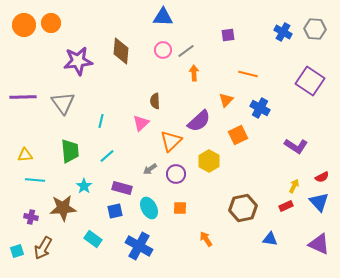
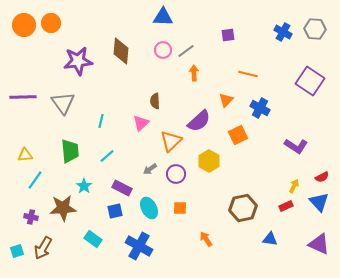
cyan line at (35, 180): rotated 60 degrees counterclockwise
purple rectangle at (122, 188): rotated 12 degrees clockwise
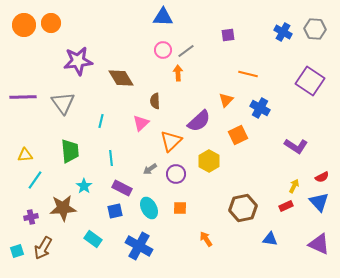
brown diamond at (121, 51): moved 27 px down; rotated 36 degrees counterclockwise
orange arrow at (194, 73): moved 16 px left
cyan line at (107, 156): moved 4 px right, 2 px down; rotated 56 degrees counterclockwise
purple cross at (31, 217): rotated 24 degrees counterclockwise
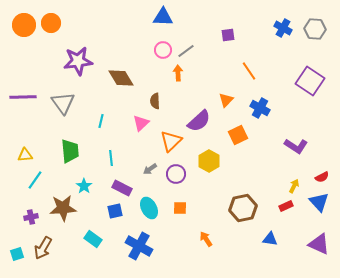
blue cross at (283, 32): moved 4 px up
orange line at (248, 74): moved 1 px right, 3 px up; rotated 42 degrees clockwise
cyan square at (17, 251): moved 3 px down
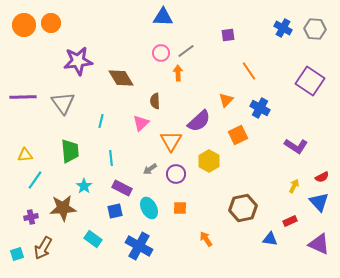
pink circle at (163, 50): moved 2 px left, 3 px down
orange triangle at (171, 141): rotated 15 degrees counterclockwise
red rectangle at (286, 206): moved 4 px right, 15 px down
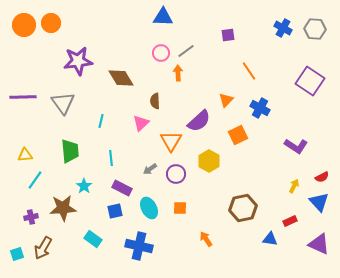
blue cross at (139, 246): rotated 16 degrees counterclockwise
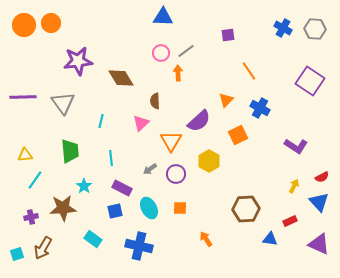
brown hexagon at (243, 208): moved 3 px right, 1 px down; rotated 8 degrees clockwise
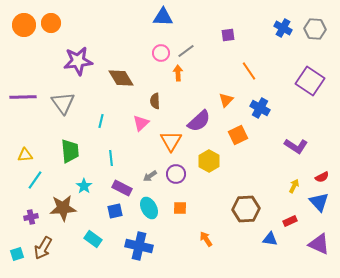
gray arrow at (150, 169): moved 7 px down
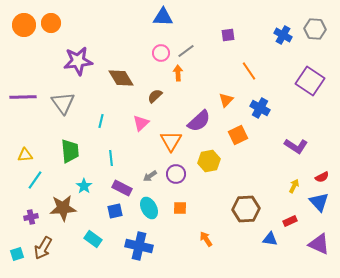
blue cross at (283, 28): moved 7 px down
brown semicircle at (155, 101): moved 5 px up; rotated 49 degrees clockwise
yellow hexagon at (209, 161): rotated 20 degrees clockwise
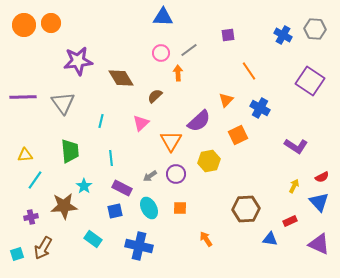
gray line at (186, 51): moved 3 px right, 1 px up
brown star at (63, 208): moved 1 px right, 2 px up
